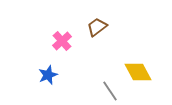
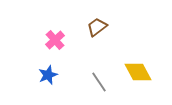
pink cross: moved 7 px left, 1 px up
gray line: moved 11 px left, 9 px up
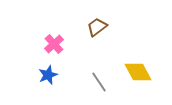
pink cross: moved 1 px left, 4 px down
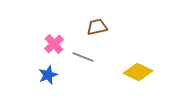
brown trapezoid: rotated 25 degrees clockwise
yellow diamond: rotated 36 degrees counterclockwise
gray line: moved 16 px left, 25 px up; rotated 35 degrees counterclockwise
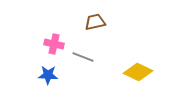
brown trapezoid: moved 2 px left, 5 px up
pink cross: rotated 36 degrees counterclockwise
blue star: rotated 24 degrees clockwise
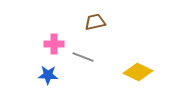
pink cross: rotated 12 degrees counterclockwise
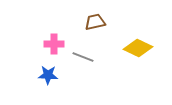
yellow diamond: moved 24 px up
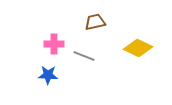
gray line: moved 1 px right, 1 px up
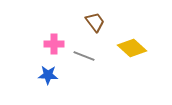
brown trapezoid: rotated 65 degrees clockwise
yellow diamond: moved 6 px left; rotated 16 degrees clockwise
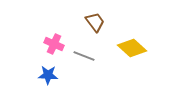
pink cross: rotated 24 degrees clockwise
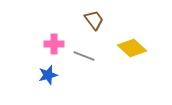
brown trapezoid: moved 1 px left, 2 px up
pink cross: rotated 24 degrees counterclockwise
blue star: rotated 18 degrees counterclockwise
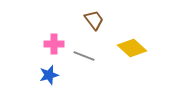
blue star: moved 1 px right
